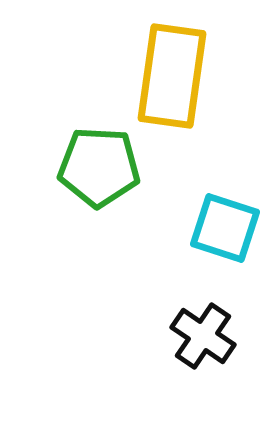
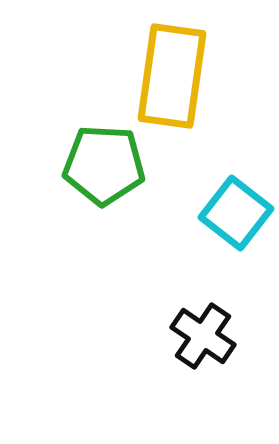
green pentagon: moved 5 px right, 2 px up
cyan square: moved 11 px right, 15 px up; rotated 20 degrees clockwise
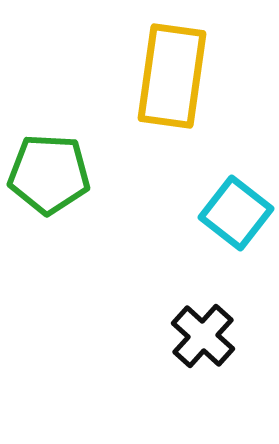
green pentagon: moved 55 px left, 9 px down
black cross: rotated 8 degrees clockwise
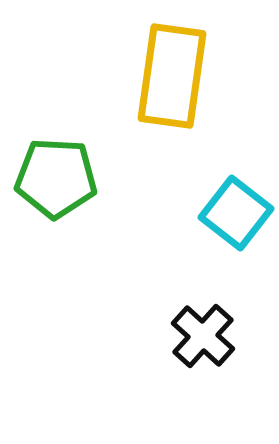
green pentagon: moved 7 px right, 4 px down
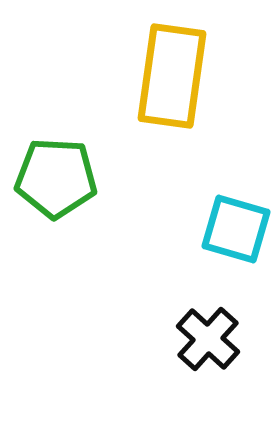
cyan square: moved 16 px down; rotated 22 degrees counterclockwise
black cross: moved 5 px right, 3 px down
